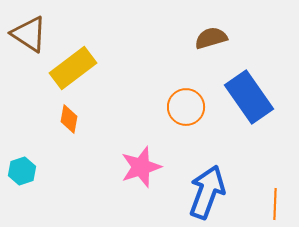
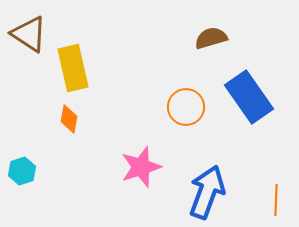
yellow rectangle: rotated 66 degrees counterclockwise
orange line: moved 1 px right, 4 px up
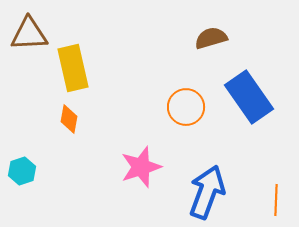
brown triangle: rotated 36 degrees counterclockwise
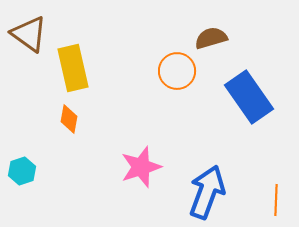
brown triangle: rotated 39 degrees clockwise
orange circle: moved 9 px left, 36 px up
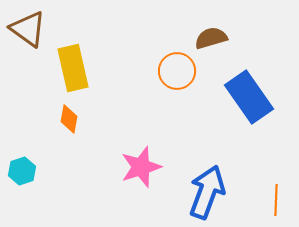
brown triangle: moved 1 px left, 5 px up
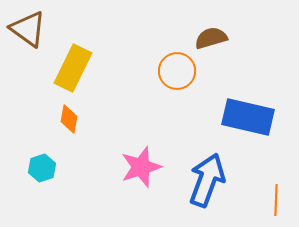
yellow rectangle: rotated 39 degrees clockwise
blue rectangle: moved 1 px left, 20 px down; rotated 42 degrees counterclockwise
cyan hexagon: moved 20 px right, 3 px up
blue arrow: moved 12 px up
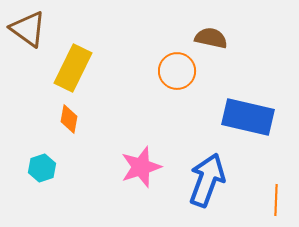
brown semicircle: rotated 28 degrees clockwise
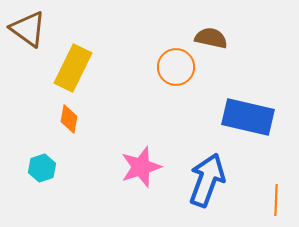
orange circle: moved 1 px left, 4 px up
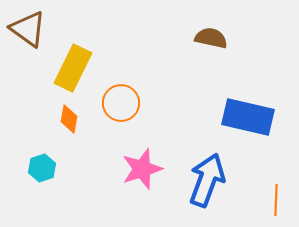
orange circle: moved 55 px left, 36 px down
pink star: moved 1 px right, 2 px down
